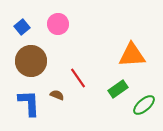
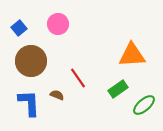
blue square: moved 3 px left, 1 px down
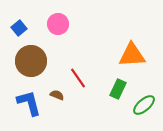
green rectangle: rotated 30 degrees counterclockwise
blue L-shape: rotated 12 degrees counterclockwise
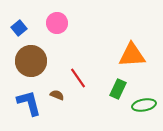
pink circle: moved 1 px left, 1 px up
green ellipse: rotated 30 degrees clockwise
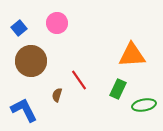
red line: moved 1 px right, 2 px down
brown semicircle: rotated 96 degrees counterclockwise
blue L-shape: moved 5 px left, 7 px down; rotated 12 degrees counterclockwise
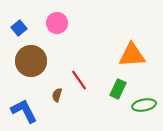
blue L-shape: moved 1 px down
